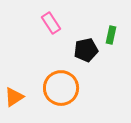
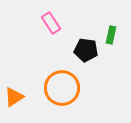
black pentagon: rotated 20 degrees clockwise
orange circle: moved 1 px right
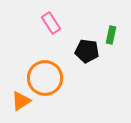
black pentagon: moved 1 px right, 1 px down
orange circle: moved 17 px left, 10 px up
orange triangle: moved 7 px right, 4 px down
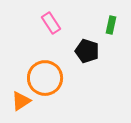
green rectangle: moved 10 px up
black pentagon: rotated 10 degrees clockwise
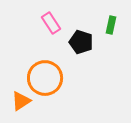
black pentagon: moved 6 px left, 9 px up
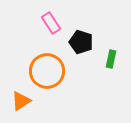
green rectangle: moved 34 px down
orange circle: moved 2 px right, 7 px up
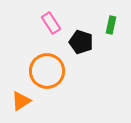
green rectangle: moved 34 px up
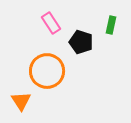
orange triangle: rotated 30 degrees counterclockwise
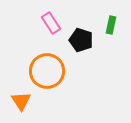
black pentagon: moved 2 px up
